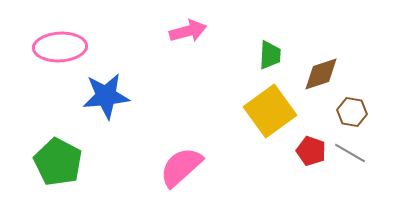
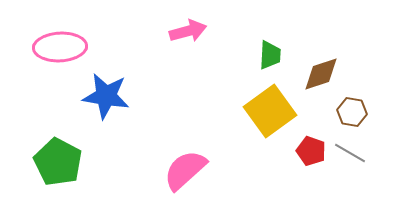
blue star: rotated 15 degrees clockwise
pink semicircle: moved 4 px right, 3 px down
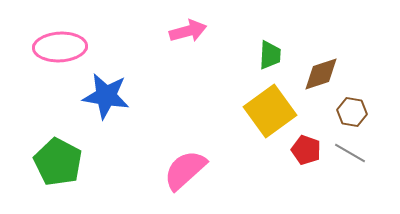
red pentagon: moved 5 px left, 1 px up
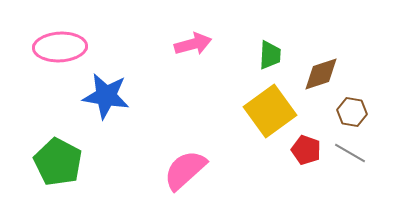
pink arrow: moved 5 px right, 13 px down
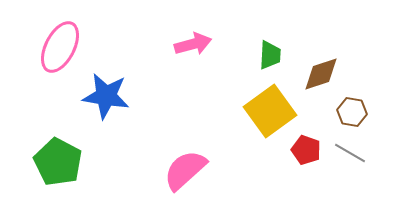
pink ellipse: rotated 60 degrees counterclockwise
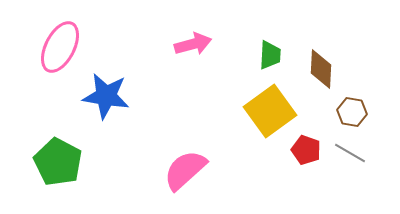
brown diamond: moved 5 px up; rotated 69 degrees counterclockwise
